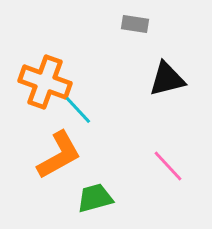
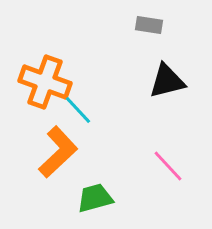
gray rectangle: moved 14 px right, 1 px down
black triangle: moved 2 px down
orange L-shape: moved 1 px left, 3 px up; rotated 14 degrees counterclockwise
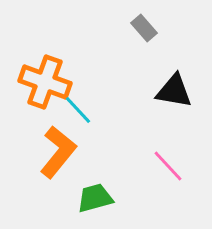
gray rectangle: moved 5 px left, 3 px down; rotated 40 degrees clockwise
black triangle: moved 7 px right, 10 px down; rotated 24 degrees clockwise
orange L-shape: rotated 8 degrees counterclockwise
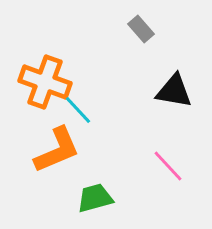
gray rectangle: moved 3 px left, 1 px down
orange L-shape: moved 1 px left, 2 px up; rotated 28 degrees clockwise
